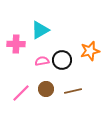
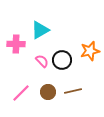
pink semicircle: rotated 56 degrees clockwise
brown circle: moved 2 px right, 3 px down
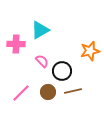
black circle: moved 11 px down
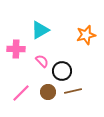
pink cross: moved 5 px down
orange star: moved 4 px left, 16 px up
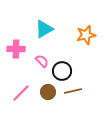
cyan triangle: moved 4 px right, 1 px up
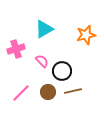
pink cross: rotated 18 degrees counterclockwise
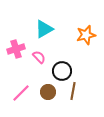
pink semicircle: moved 3 px left, 4 px up
brown line: rotated 66 degrees counterclockwise
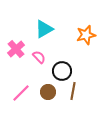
pink cross: rotated 24 degrees counterclockwise
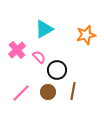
pink cross: moved 1 px right, 1 px down
black circle: moved 5 px left, 1 px up
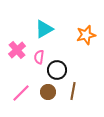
pink semicircle: rotated 128 degrees counterclockwise
